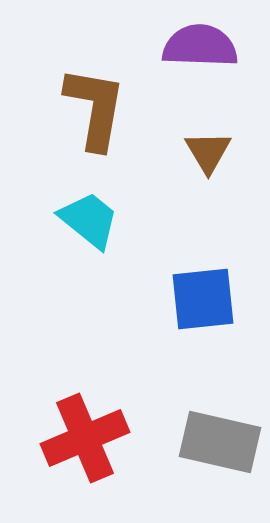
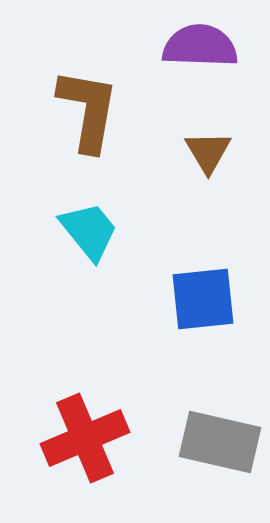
brown L-shape: moved 7 px left, 2 px down
cyan trapezoid: moved 11 px down; rotated 12 degrees clockwise
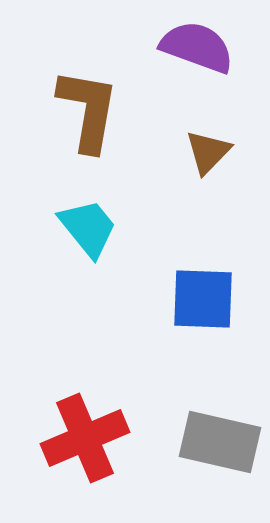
purple semicircle: moved 3 px left, 1 px down; rotated 18 degrees clockwise
brown triangle: rotated 15 degrees clockwise
cyan trapezoid: moved 1 px left, 3 px up
blue square: rotated 8 degrees clockwise
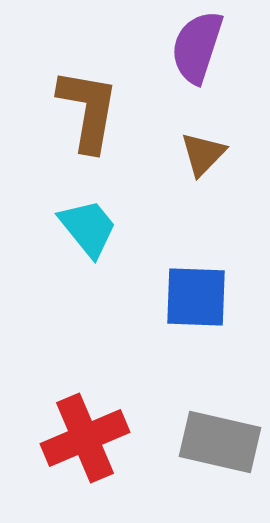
purple semicircle: rotated 92 degrees counterclockwise
brown triangle: moved 5 px left, 2 px down
blue square: moved 7 px left, 2 px up
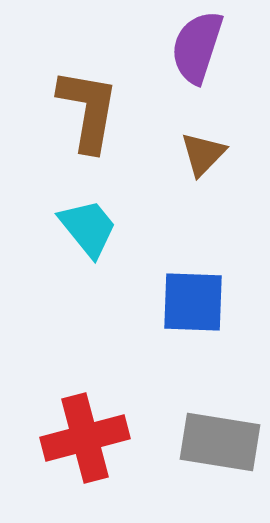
blue square: moved 3 px left, 5 px down
red cross: rotated 8 degrees clockwise
gray rectangle: rotated 4 degrees counterclockwise
